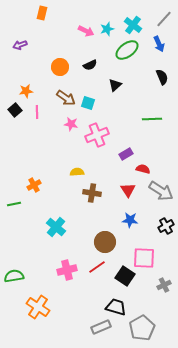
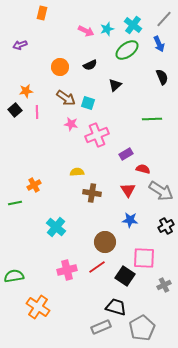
green line at (14, 204): moved 1 px right, 1 px up
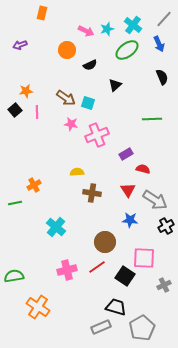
orange circle at (60, 67): moved 7 px right, 17 px up
gray arrow at (161, 191): moved 6 px left, 9 px down
